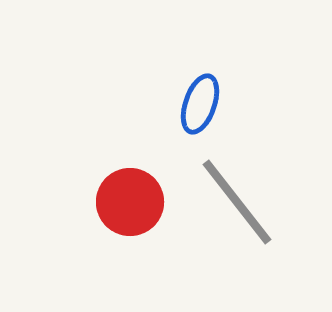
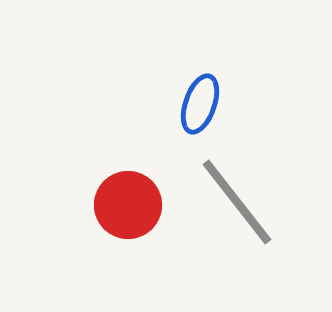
red circle: moved 2 px left, 3 px down
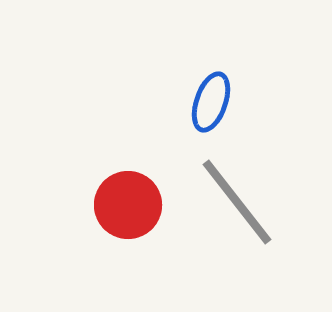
blue ellipse: moved 11 px right, 2 px up
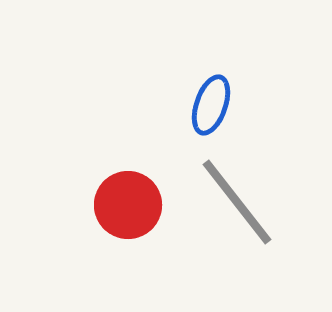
blue ellipse: moved 3 px down
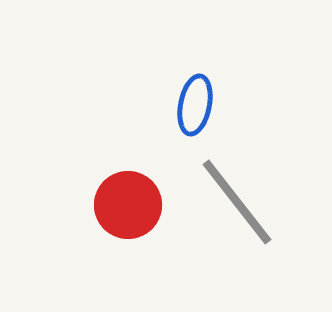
blue ellipse: moved 16 px left; rotated 8 degrees counterclockwise
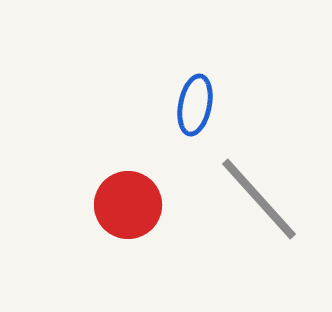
gray line: moved 22 px right, 3 px up; rotated 4 degrees counterclockwise
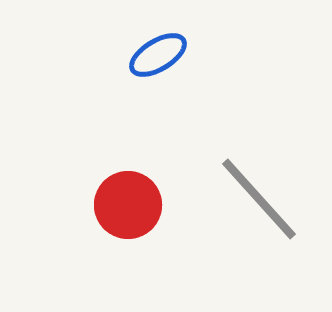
blue ellipse: moved 37 px left, 50 px up; rotated 48 degrees clockwise
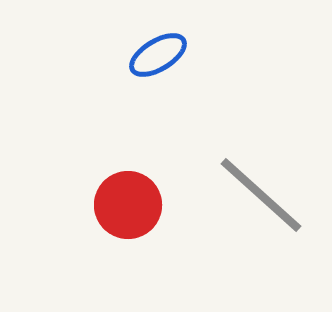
gray line: moved 2 px right, 4 px up; rotated 6 degrees counterclockwise
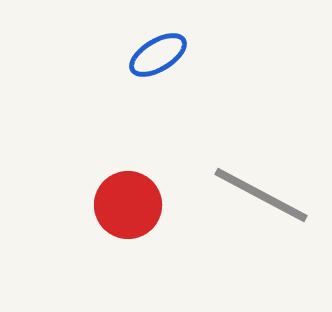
gray line: rotated 14 degrees counterclockwise
